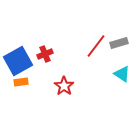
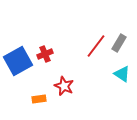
gray rectangle: rotated 42 degrees counterclockwise
orange rectangle: moved 18 px right, 17 px down
red star: rotated 12 degrees counterclockwise
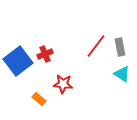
gray rectangle: moved 1 px right, 4 px down; rotated 42 degrees counterclockwise
blue square: rotated 8 degrees counterclockwise
red star: moved 1 px left, 2 px up; rotated 18 degrees counterclockwise
orange rectangle: rotated 48 degrees clockwise
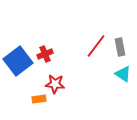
cyan triangle: moved 1 px right
red star: moved 8 px left
orange rectangle: rotated 48 degrees counterclockwise
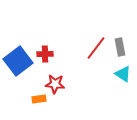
red line: moved 2 px down
red cross: rotated 21 degrees clockwise
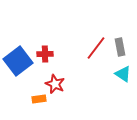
red star: rotated 18 degrees clockwise
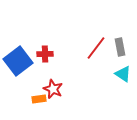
red star: moved 2 px left, 5 px down
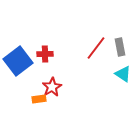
red star: moved 1 px left, 2 px up; rotated 18 degrees clockwise
